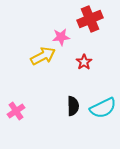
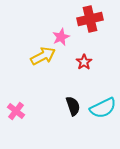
red cross: rotated 10 degrees clockwise
pink star: rotated 18 degrees counterclockwise
black semicircle: rotated 18 degrees counterclockwise
pink cross: rotated 18 degrees counterclockwise
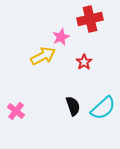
cyan semicircle: rotated 16 degrees counterclockwise
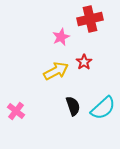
yellow arrow: moved 13 px right, 15 px down
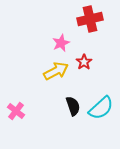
pink star: moved 6 px down
cyan semicircle: moved 2 px left
